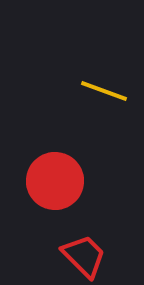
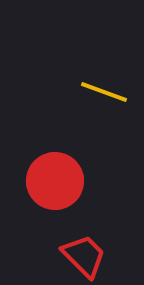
yellow line: moved 1 px down
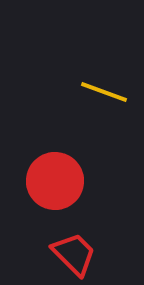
red trapezoid: moved 10 px left, 2 px up
